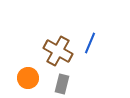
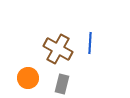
blue line: rotated 20 degrees counterclockwise
brown cross: moved 2 px up
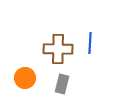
brown cross: rotated 28 degrees counterclockwise
orange circle: moved 3 px left
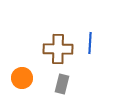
orange circle: moved 3 px left
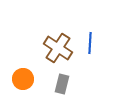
brown cross: moved 1 px up; rotated 32 degrees clockwise
orange circle: moved 1 px right, 1 px down
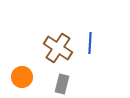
orange circle: moved 1 px left, 2 px up
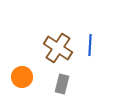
blue line: moved 2 px down
